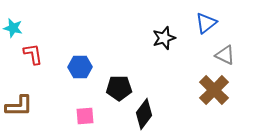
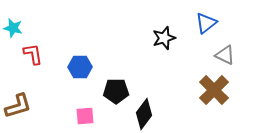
black pentagon: moved 3 px left, 3 px down
brown L-shape: moved 1 px left; rotated 16 degrees counterclockwise
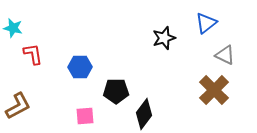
brown L-shape: rotated 12 degrees counterclockwise
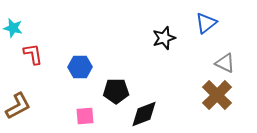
gray triangle: moved 8 px down
brown cross: moved 3 px right, 5 px down
black diamond: rotated 32 degrees clockwise
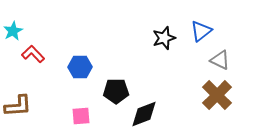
blue triangle: moved 5 px left, 8 px down
cyan star: moved 3 px down; rotated 30 degrees clockwise
red L-shape: rotated 35 degrees counterclockwise
gray triangle: moved 5 px left, 3 px up
brown L-shape: rotated 24 degrees clockwise
pink square: moved 4 px left
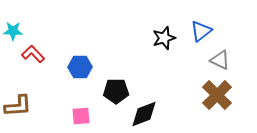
cyan star: rotated 30 degrees clockwise
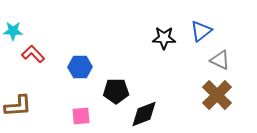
black star: rotated 20 degrees clockwise
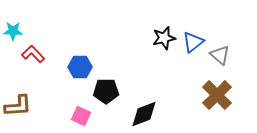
blue triangle: moved 8 px left, 11 px down
black star: rotated 15 degrees counterclockwise
gray triangle: moved 5 px up; rotated 15 degrees clockwise
black pentagon: moved 10 px left
pink square: rotated 30 degrees clockwise
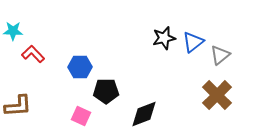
gray triangle: rotated 40 degrees clockwise
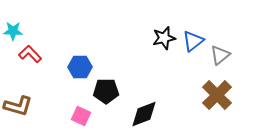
blue triangle: moved 1 px up
red L-shape: moved 3 px left
brown L-shape: rotated 20 degrees clockwise
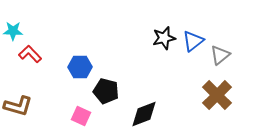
black pentagon: rotated 15 degrees clockwise
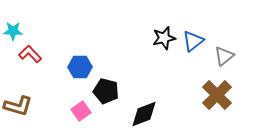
gray triangle: moved 4 px right, 1 px down
pink square: moved 5 px up; rotated 30 degrees clockwise
